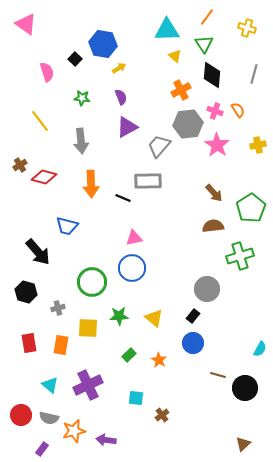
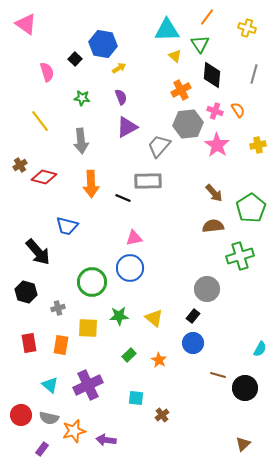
green triangle at (204, 44): moved 4 px left
blue circle at (132, 268): moved 2 px left
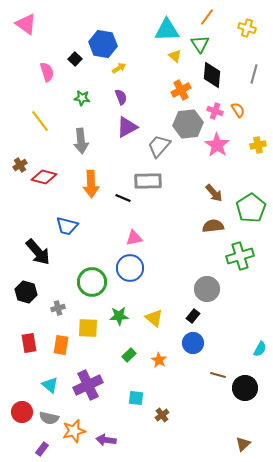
red circle at (21, 415): moved 1 px right, 3 px up
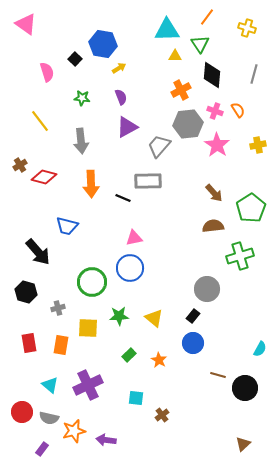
yellow triangle at (175, 56): rotated 40 degrees counterclockwise
